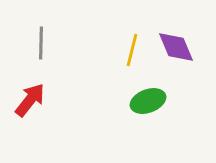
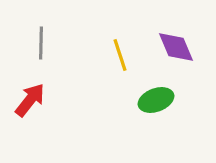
yellow line: moved 12 px left, 5 px down; rotated 32 degrees counterclockwise
green ellipse: moved 8 px right, 1 px up
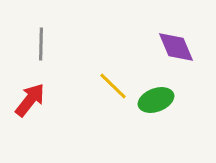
gray line: moved 1 px down
yellow line: moved 7 px left, 31 px down; rotated 28 degrees counterclockwise
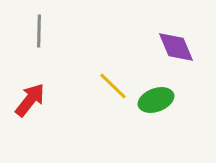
gray line: moved 2 px left, 13 px up
